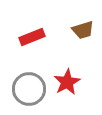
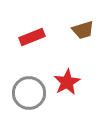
gray circle: moved 4 px down
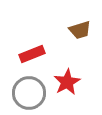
brown trapezoid: moved 3 px left
red rectangle: moved 17 px down
